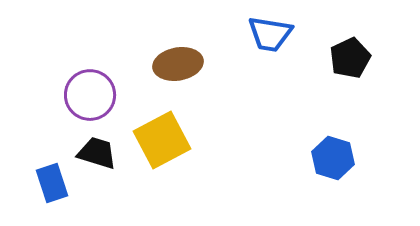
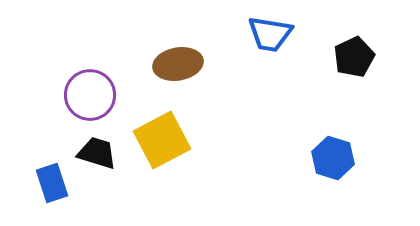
black pentagon: moved 4 px right, 1 px up
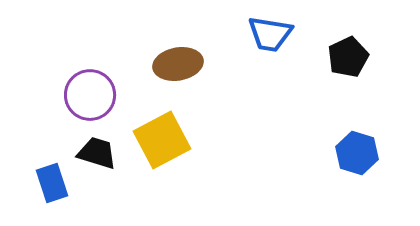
black pentagon: moved 6 px left
blue hexagon: moved 24 px right, 5 px up
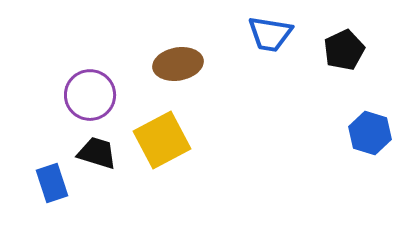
black pentagon: moved 4 px left, 7 px up
blue hexagon: moved 13 px right, 20 px up
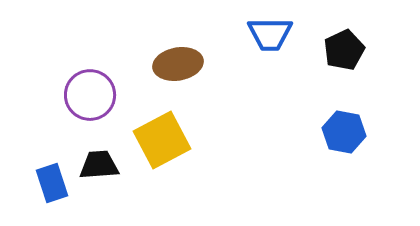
blue trapezoid: rotated 9 degrees counterclockwise
blue hexagon: moved 26 px left, 1 px up; rotated 6 degrees counterclockwise
black trapezoid: moved 2 px right, 12 px down; rotated 21 degrees counterclockwise
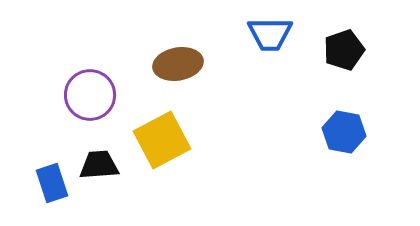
black pentagon: rotated 6 degrees clockwise
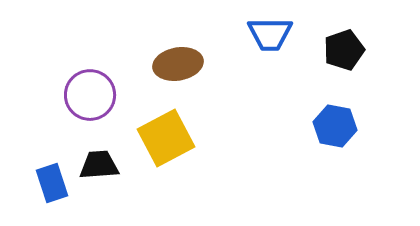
blue hexagon: moved 9 px left, 6 px up
yellow square: moved 4 px right, 2 px up
